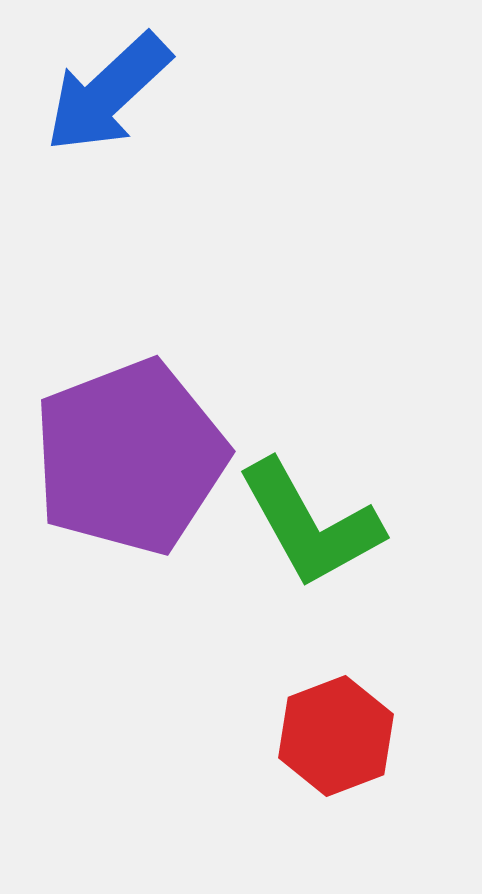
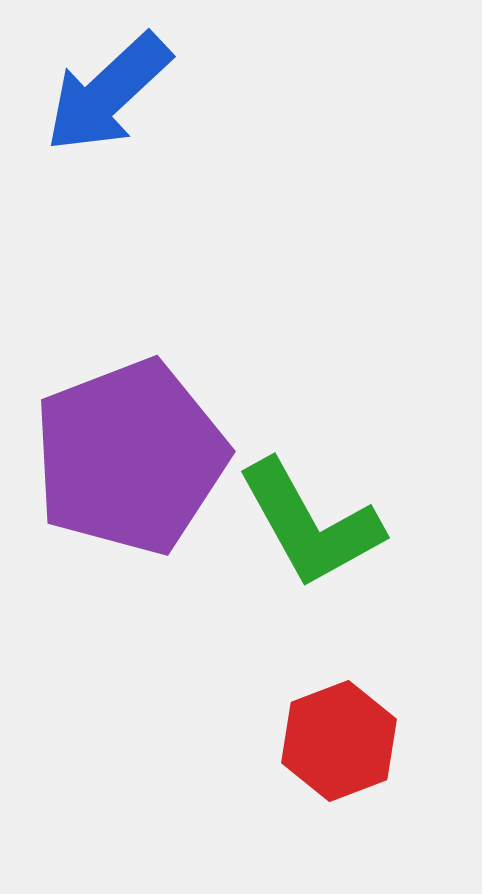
red hexagon: moved 3 px right, 5 px down
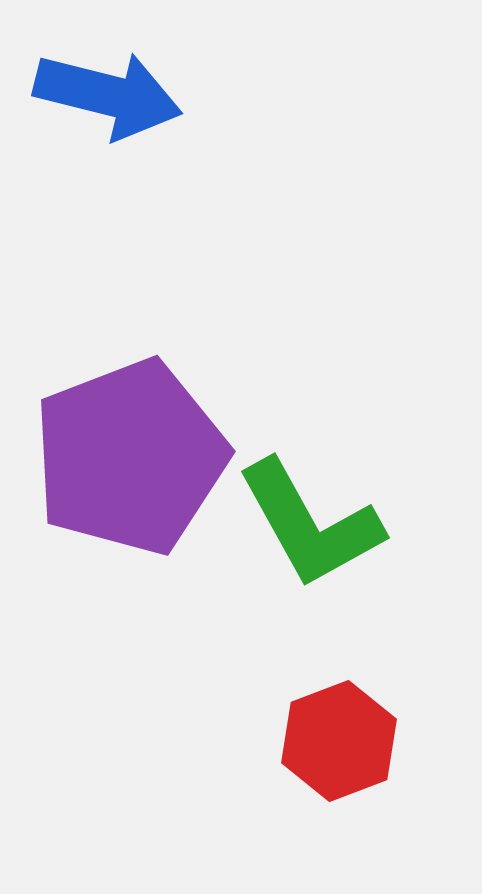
blue arrow: moved 2 px down; rotated 123 degrees counterclockwise
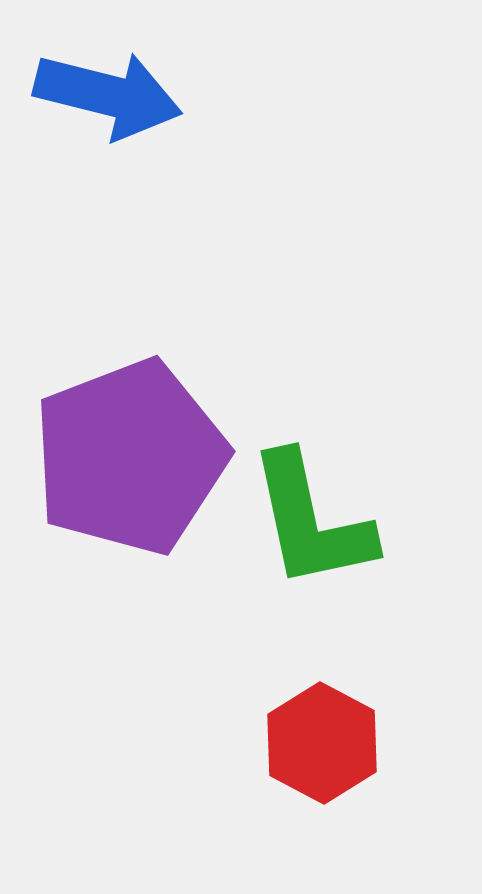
green L-shape: moved 1 px right, 3 px up; rotated 17 degrees clockwise
red hexagon: moved 17 px left, 2 px down; rotated 11 degrees counterclockwise
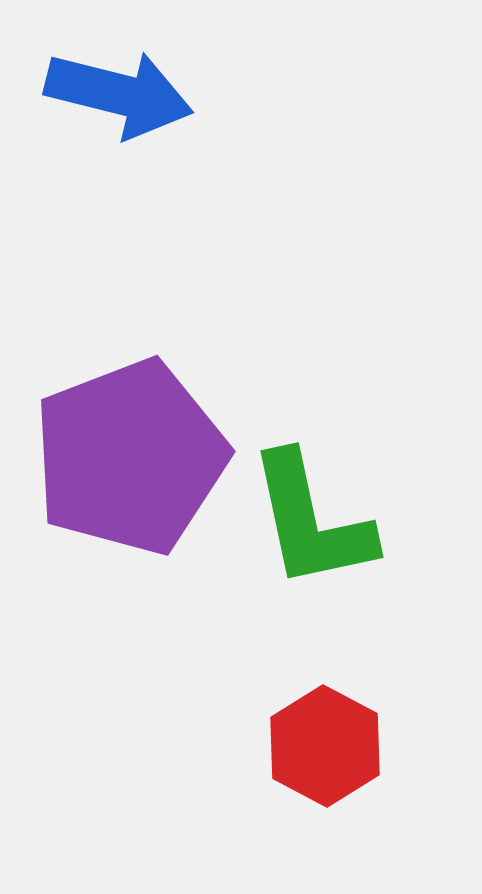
blue arrow: moved 11 px right, 1 px up
red hexagon: moved 3 px right, 3 px down
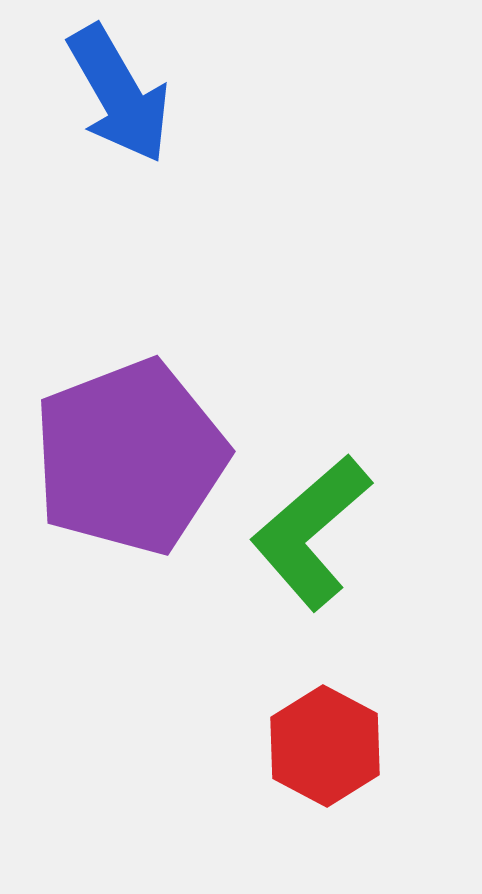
blue arrow: rotated 46 degrees clockwise
green L-shape: moved 11 px down; rotated 61 degrees clockwise
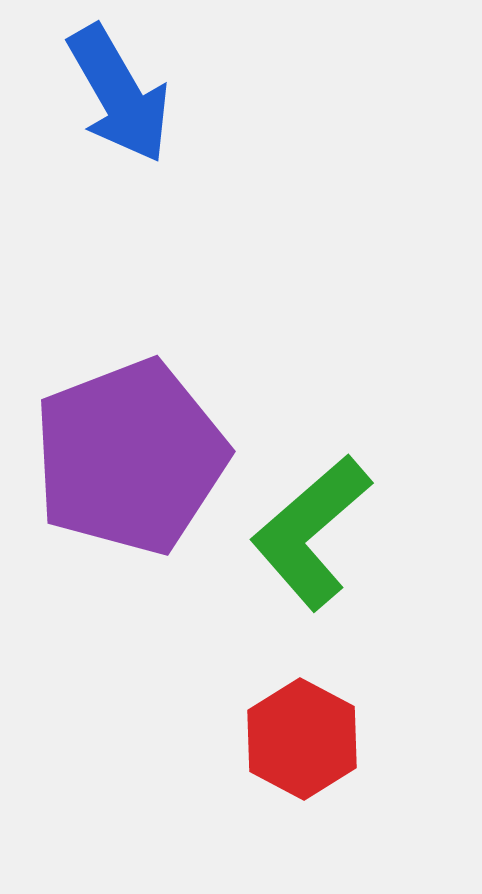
red hexagon: moved 23 px left, 7 px up
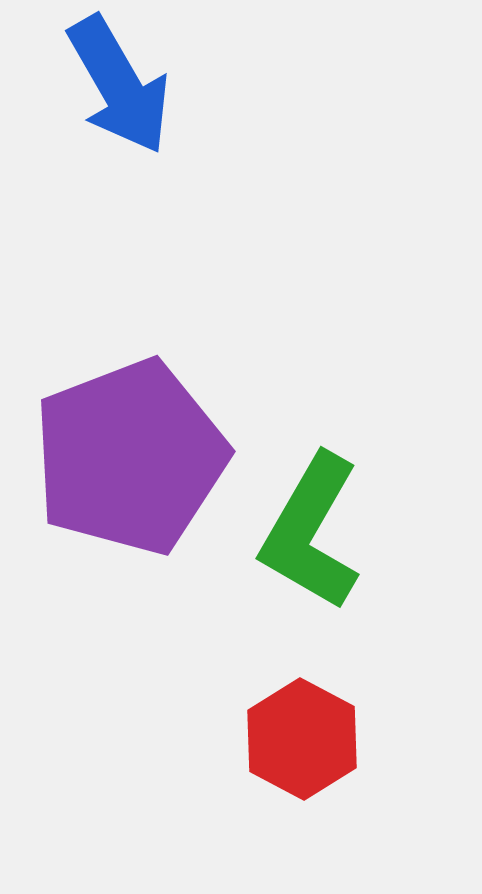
blue arrow: moved 9 px up
green L-shape: rotated 19 degrees counterclockwise
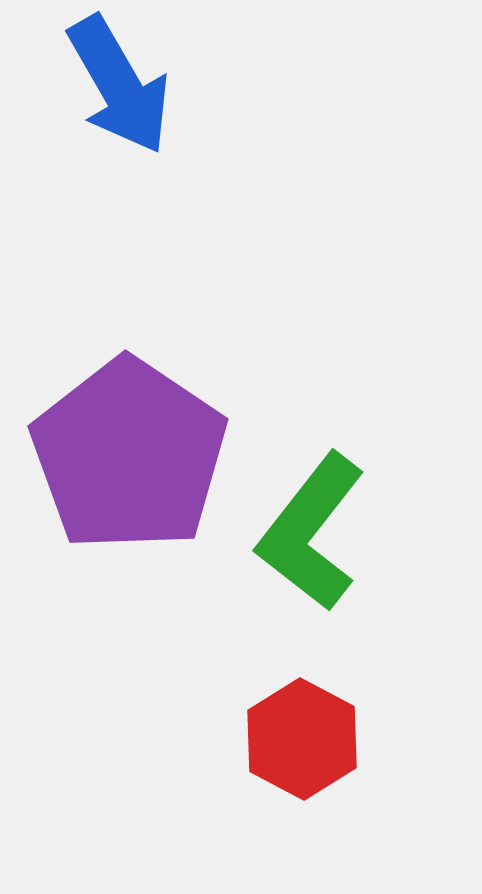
purple pentagon: moved 1 px left, 2 px up; rotated 17 degrees counterclockwise
green L-shape: rotated 8 degrees clockwise
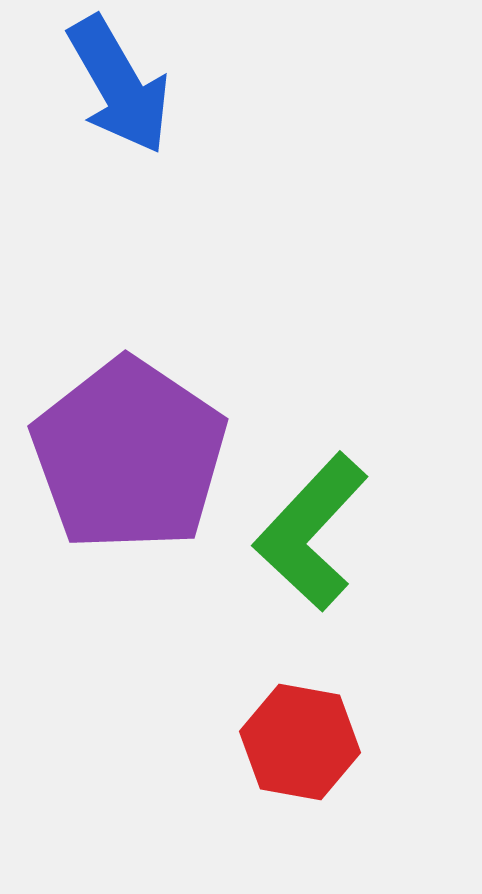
green L-shape: rotated 5 degrees clockwise
red hexagon: moved 2 px left, 3 px down; rotated 18 degrees counterclockwise
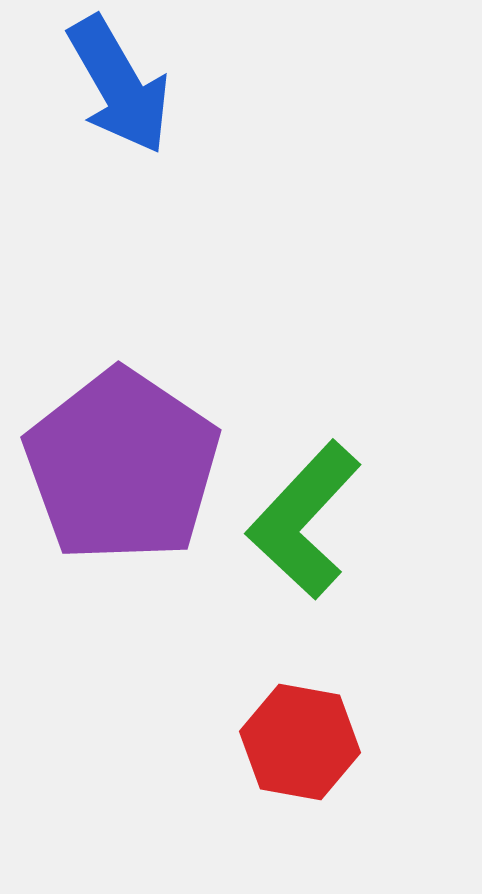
purple pentagon: moved 7 px left, 11 px down
green L-shape: moved 7 px left, 12 px up
